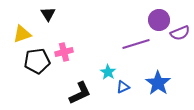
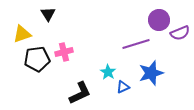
black pentagon: moved 2 px up
blue star: moved 7 px left, 10 px up; rotated 20 degrees clockwise
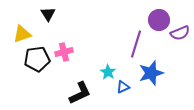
purple line: rotated 56 degrees counterclockwise
